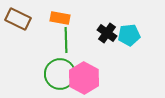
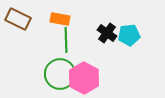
orange rectangle: moved 1 px down
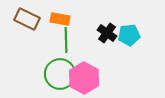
brown rectangle: moved 9 px right
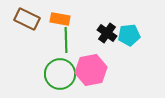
pink hexagon: moved 7 px right, 8 px up; rotated 20 degrees clockwise
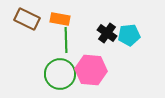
pink hexagon: rotated 16 degrees clockwise
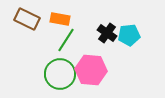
green line: rotated 35 degrees clockwise
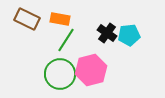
pink hexagon: rotated 20 degrees counterclockwise
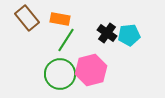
brown rectangle: moved 1 px up; rotated 25 degrees clockwise
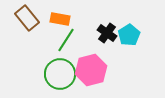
cyan pentagon: rotated 25 degrees counterclockwise
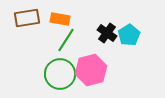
brown rectangle: rotated 60 degrees counterclockwise
